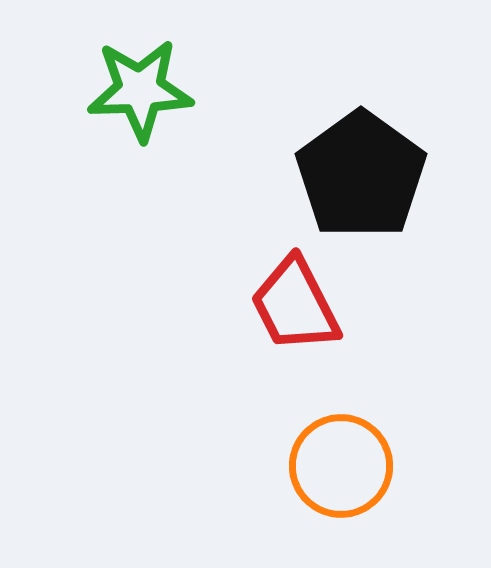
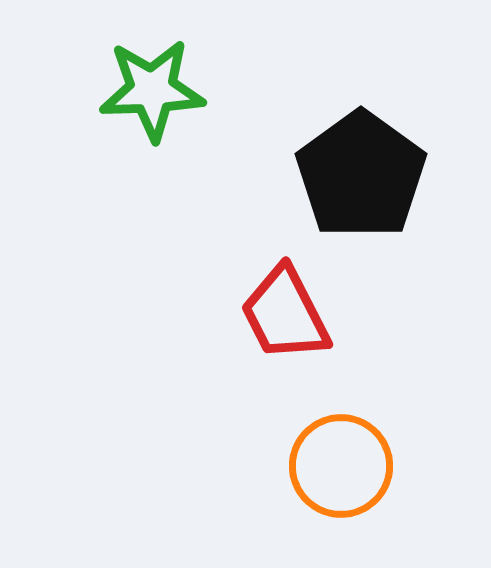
green star: moved 12 px right
red trapezoid: moved 10 px left, 9 px down
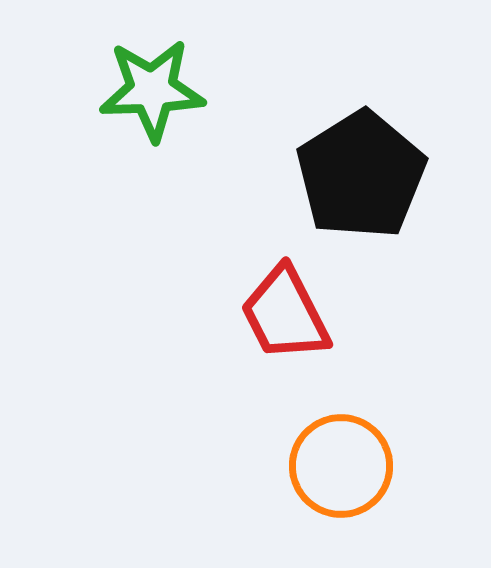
black pentagon: rotated 4 degrees clockwise
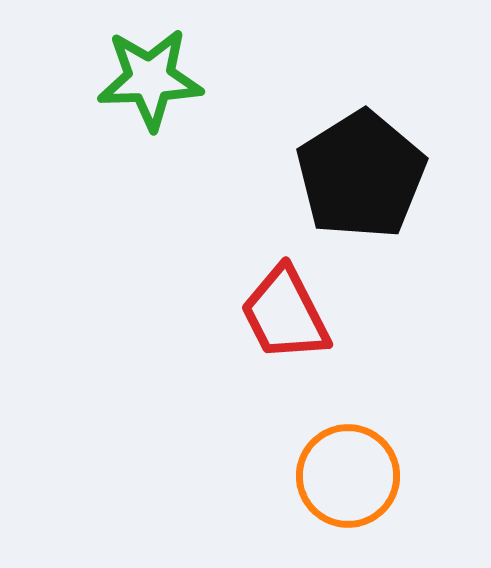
green star: moved 2 px left, 11 px up
orange circle: moved 7 px right, 10 px down
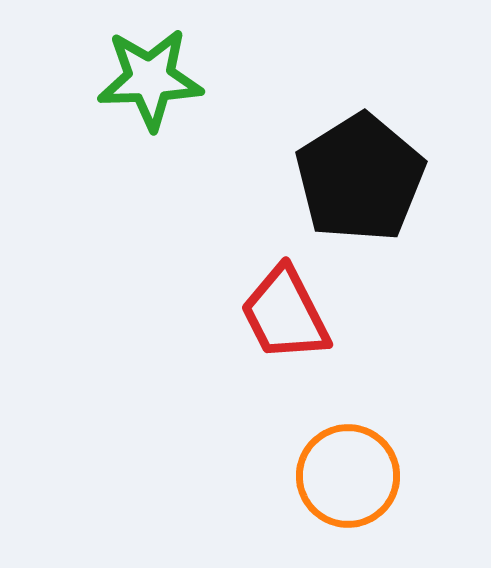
black pentagon: moved 1 px left, 3 px down
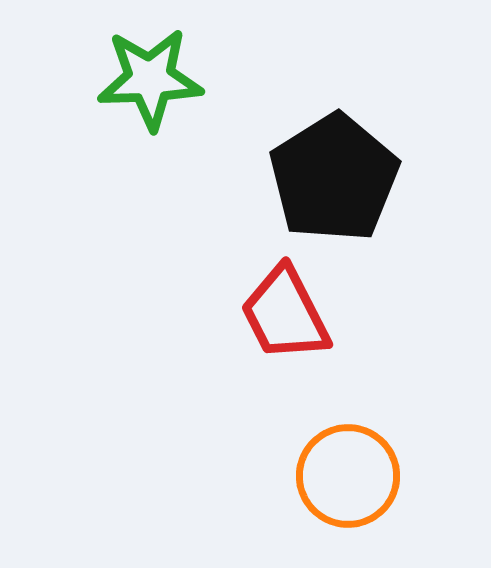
black pentagon: moved 26 px left
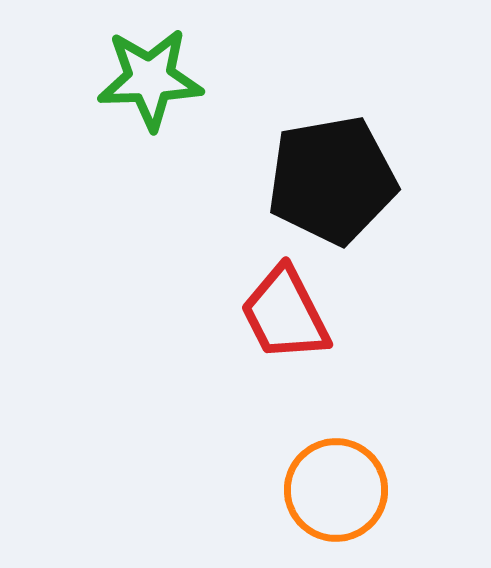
black pentagon: moved 2 px left, 2 px down; rotated 22 degrees clockwise
orange circle: moved 12 px left, 14 px down
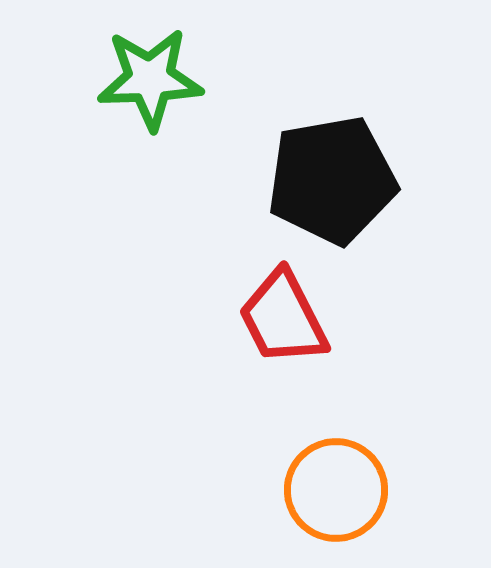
red trapezoid: moved 2 px left, 4 px down
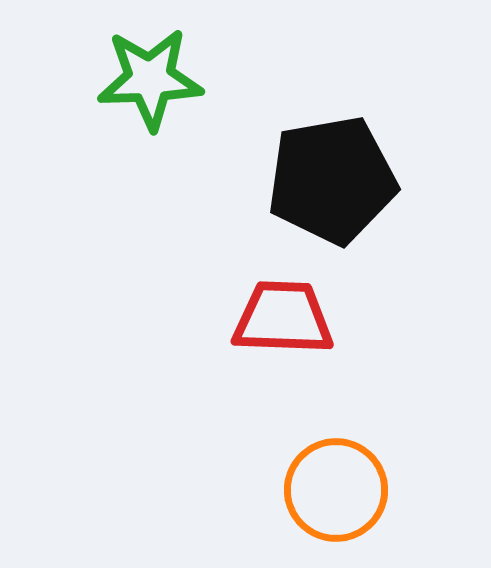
red trapezoid: rotated 119 degrees clockwise
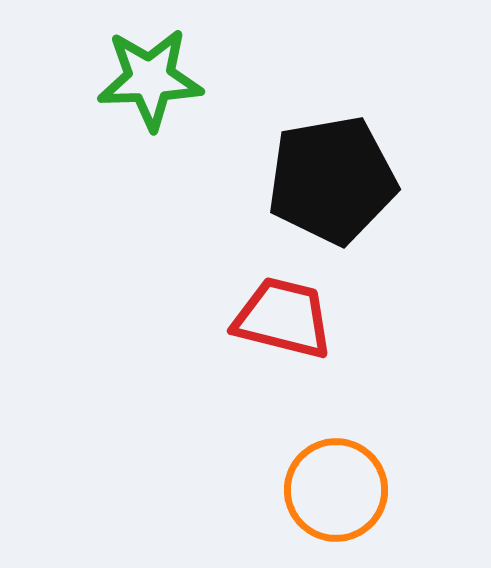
red trapezoid: rotated 12 degrees clockwise
